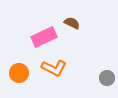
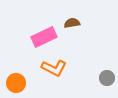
brown semicircle: rotated 35 degrees counterclockwise
orange circle: moved 3 px left, 10 px down
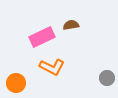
brown semicircle: moved 1 px left, 2 px down
pink rectangle: moved 2 px left
orange L-shape: moved 2 px left, 1 px up
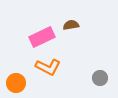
orange L-shape: moved 4 px left
gray circle: moved 7 px left
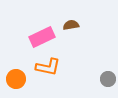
orange L-shape: rotated 15 degrees counterclockwise
gray circle: moved 8 px right, 1 px down
orange circle: moved 4 px up
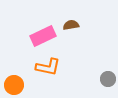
pink rectangle: moved 1 px right, 1 px up
orange circle: moved 2 px left, 6 px down
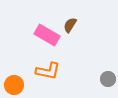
brown semicircle: moved 1 px left; rotated 49 degrees counterclockwise
pink rectangle: moved 4 px right, 1 px up; rotated 55 degrees clockwise
orange L-shape: moved 4 px down
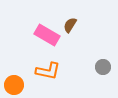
gray circle: moved 5 px left, 12 px up
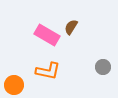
brown semicircle: moved 1 px right, 2 px down
